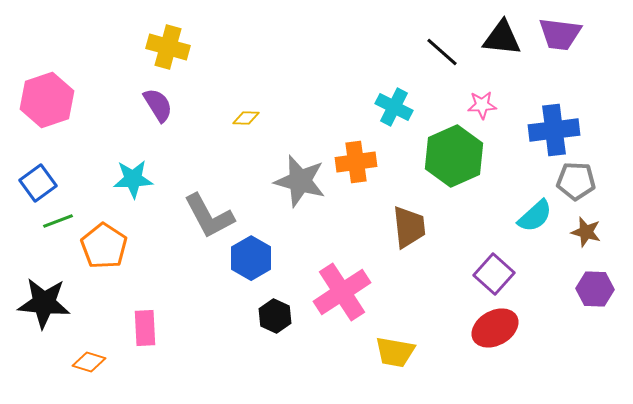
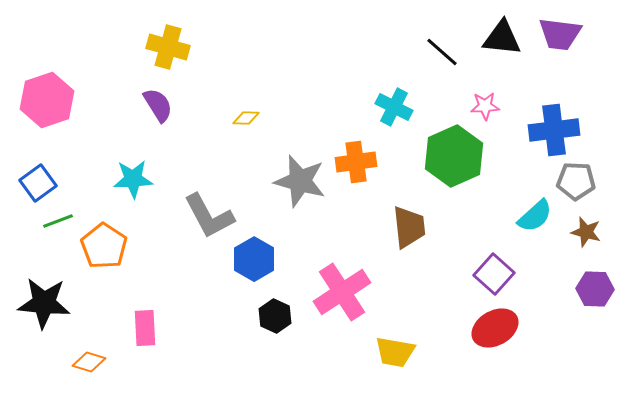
pink star: moved 3 px right, 1 px down
blue hexagon: moved 3 px right, 1 px down
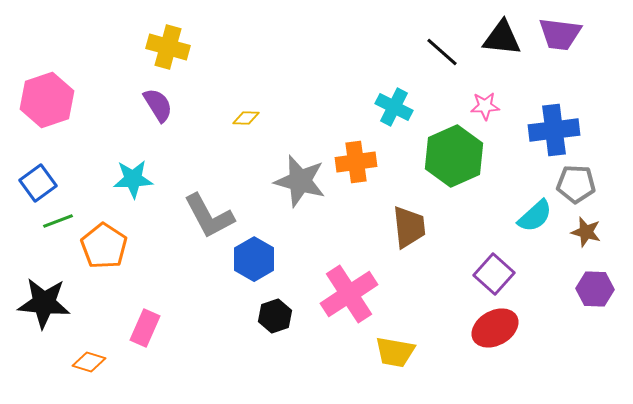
gray pentagon: moved 3 px down
pink cross: moved 7 px right, 2 px down
black hexagon: rotated 16 degrees clockwise
pink rectangle: rotated 27 degrees clockwise
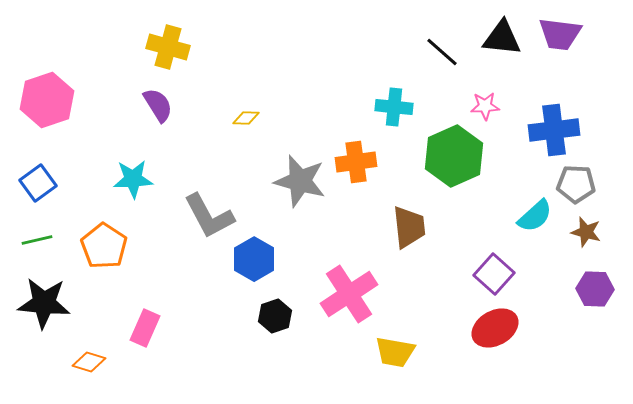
cyan cross: rotated 21 degrees counterclockwise
green line: moved 21 px left, 19 px down; rotated 8 degrees clockwise
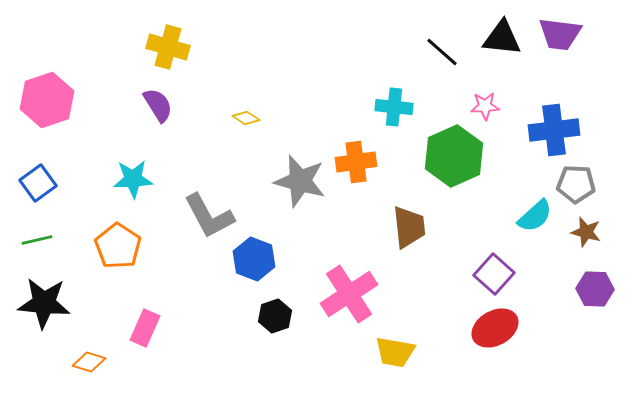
yellow diamond: rotated 32 degrees clockwise
orange pentagon: moved 14 px right
blue hexagon: rotated 9 degrees counterclockwise
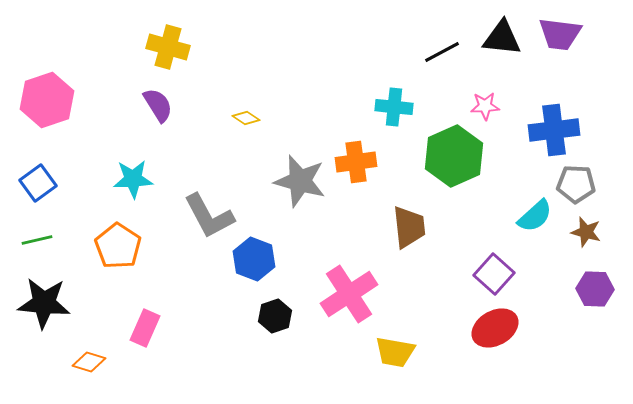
black line: rotated 69 degrees counterclockwise
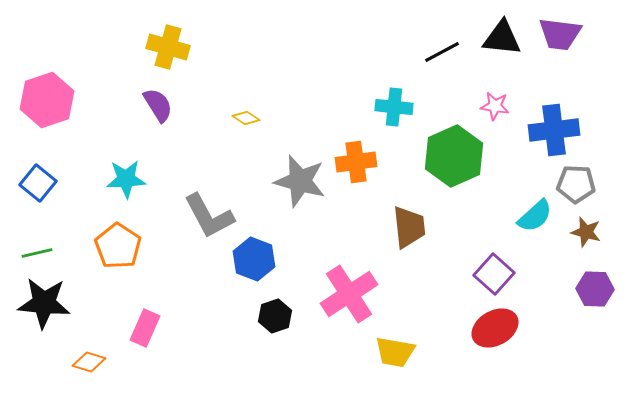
pink star: moved 10 px right; rotated 12 degrees clockwise
cyan star: moved 7 px left
blue square: rotated 15 degrees counterclockwise
green line: moved 13 px down
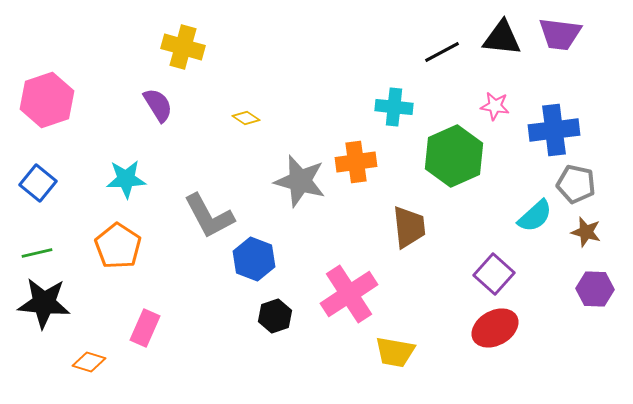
yellow cross: moved 15 px right
gray pentagon: rotated 9 degrees clockwise
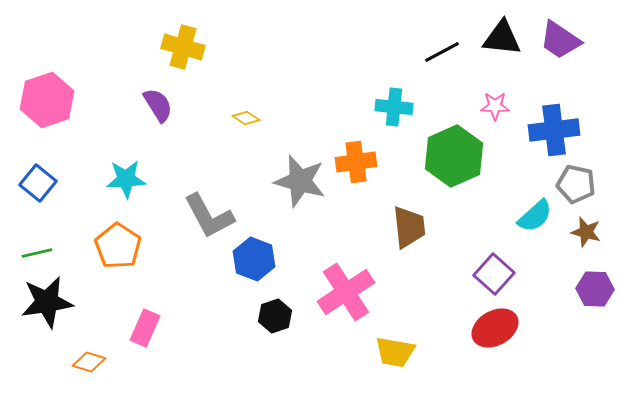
purple trapezoid: moved 6 px down; rotated 27 degrees clockwise
pink star: rotated 8 degrees counterclockwise
pink cross: moved 3 px left, 2 px up
black star: moved 3 px right, 1 px up; rotated 14 degrees counterclockwise
